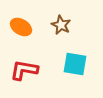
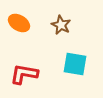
orange ellipse: moved 2 px left, 4 px up
red L-shape: moved 4 px down
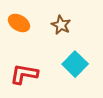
cyan square: rotated 35 degrees clockwise
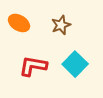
brown star: rotated 24 degrees clockwise
red L-shape: moved 9 px right, 8 px up
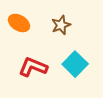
red L-shape: moved 1 px down; rotated 12 degrees clockwise
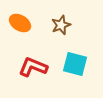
orange ellipse: moved 1 px right
cyan square: rotated 30 degrees counterclockwise
